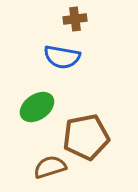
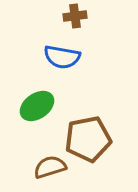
brown cross: moved 3 px up
green ellipse: moved 1 px up
brown pentagon: moved 2 px right, 2 px down
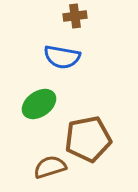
green ellipse: moved 2 px right, 2 px up
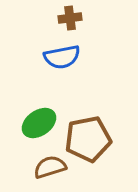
brown cross: moved 5 px left, 2 px down
blue semicircle: rotated 21 degrees counterclockwise
green ellipse: moved 19 px down
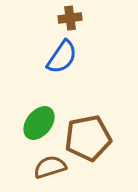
blue semicircle: rotated 45 degrees counterclockwise
green ellipse: rotated 16 degrees counterclockwise
brown pentagon: moved 1 px up
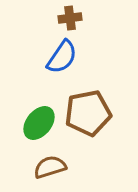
brown pentagon: moved 25 px up
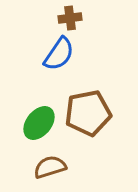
blue semicircle: moved 3 px left, 3 px up
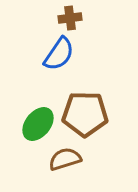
brown pentagon: moved 3 px left, 1 px down; rotated 12 degrees clockwise
green ellipse: moved 1 px left, 1 px down
brown semicircle: moved 15 px right, 8 px up
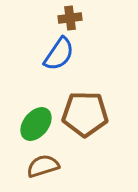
green ellipse: moved 2 px left
brown semicircle: moved 22 px left, 7 px down
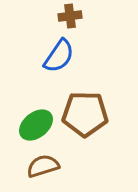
brown cross: moved 2 px up
blue semicircle: moved 2 px down
green ellipse: moved 1 px down; rotated 12 degrees clockwise
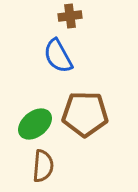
blue semicircle: moved 1 px left; rotated 117 degrees clockwise
green ellipse: moved 1 px left, 1 px up
brown semicircle: rotated 112 degrees clockwise
